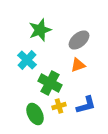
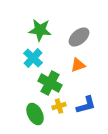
green star: rotated 25 degrees clockwise
gray ellipse: moved 3 px up
cyan cross: moved 6 px right, 2 px up
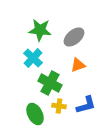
gray ellipse: moved 5 px left
yellow cross: rotated 24 degrees clockwise
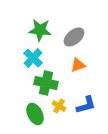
green cross: moved 4 px left; rotated 15 degrees counterclockwise
yellow cross: rotated 24 degrees clockwise
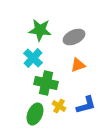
gray ellipse: rotated 15 degrees clockwise
green ellipse: rotated 50 degrees clockwise
